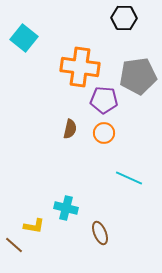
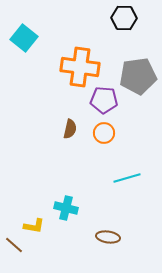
cyan line: moved 2 px left; rotated 40 degrees counterclockwise
brown ellipse: moved 8 px right, 4 px down; rotated 60 degrees counterclockwise
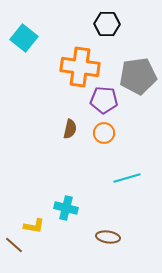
black hexagon: moved 17 px left, 6 px down
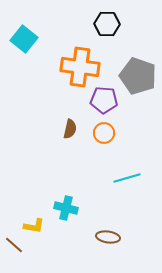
cyan square: moved 1 px down
gray pentagon: rotated 27 degrees clockwise
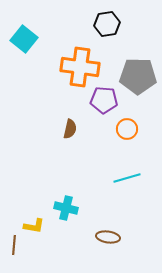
black hexagon: rotated 10 degrees counterclockwise
gray pentagon: rotated 18 degrees counterclockwise
orange circle: moved 23 px right, 4 px up
brown line: rotated 54 degrees clockwise
